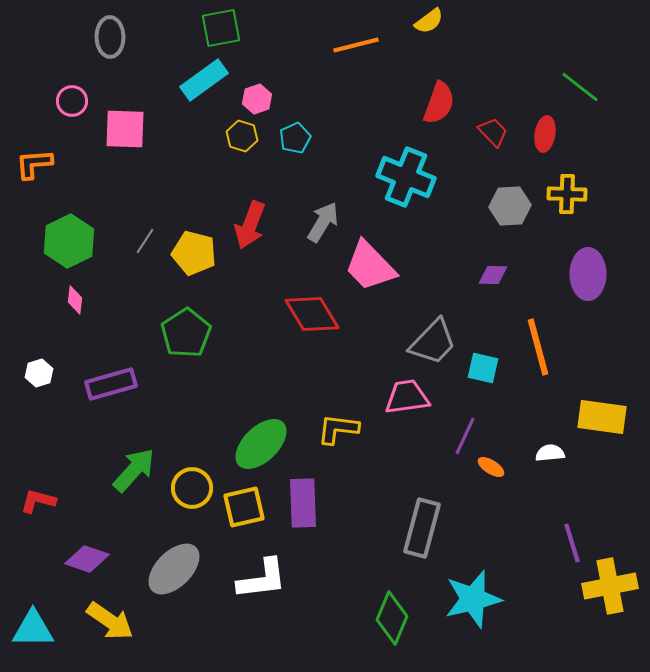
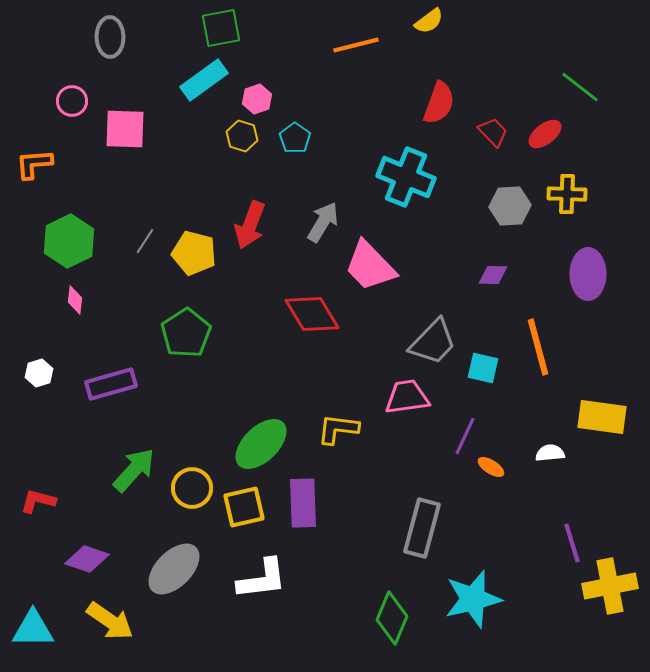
red ellipse at (545, 134): rotated 44 degrees clockwise
cyan pentagon at (295, 138): rotated 12 degrees counterclockwise
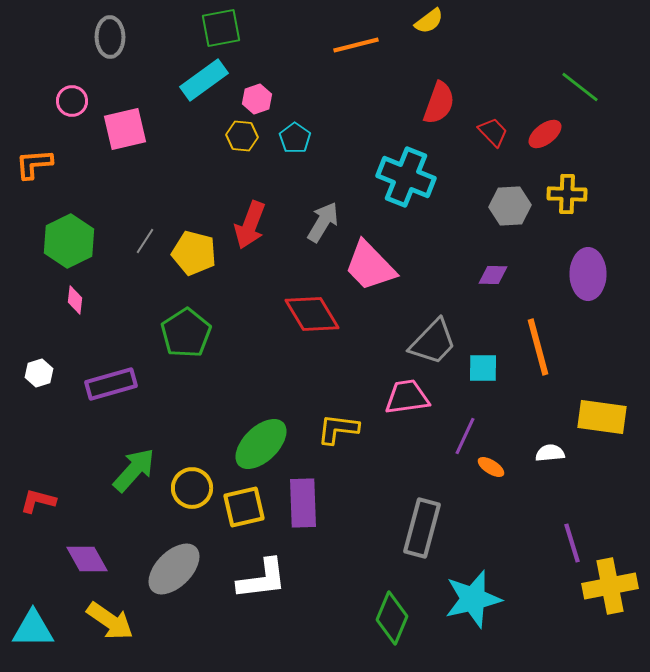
pink square at (125, 129): rotated 15 degrees counterclockwise
yellow hexagon at (242, 136): rotated 12 degrees counterclockwise
cyan square at (483, 368): rotated 12 degrees counterclockwise
purple diamond at (87, 559): rotated 42 degrees clockwise
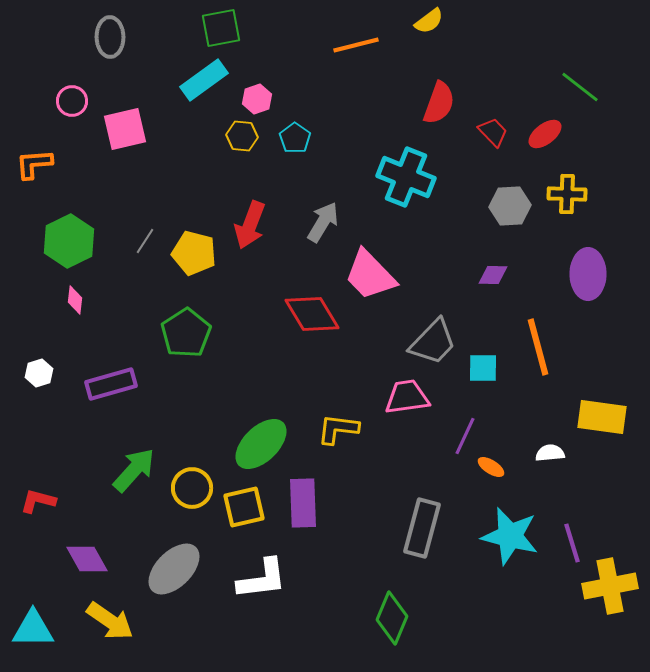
pink trapezoid at (370, 266): moved 9 px down
cyan star at (473, 599): moved 37 px right, 63 px up; rotated 28 degrees clockwise
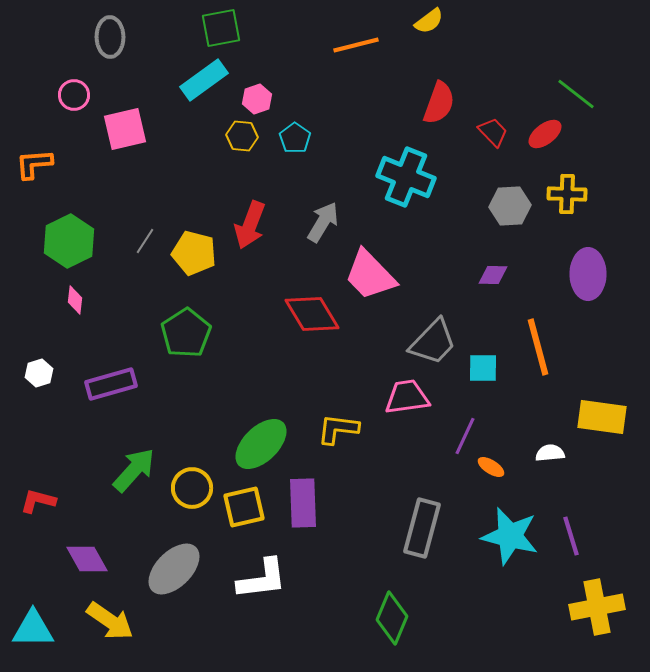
green line at (580, 87): moved 4 px left, 7 px down
pink circle at (72, 101): moved 2 px right, 6 px up
purple line at (572, 543): moved 1 px left, 7 px up
yellow cross at (610, 586): moved 13 px left, 21 px down
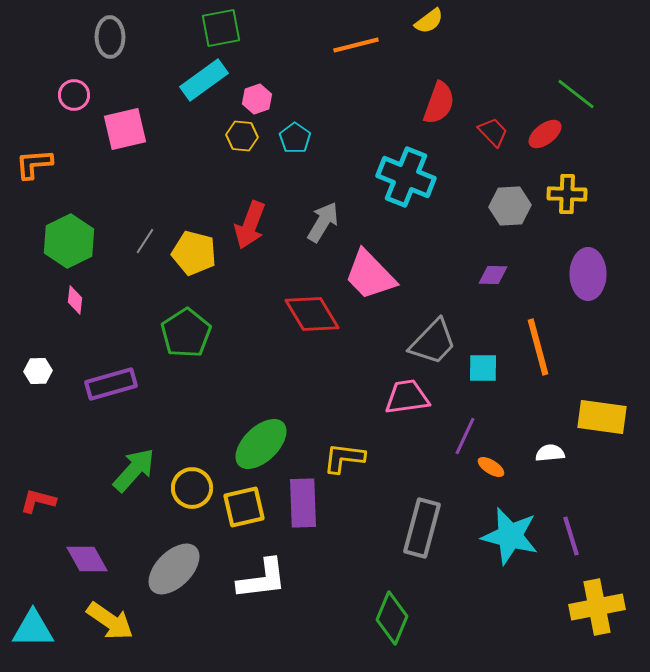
white hexagon at (39, 373): moved 1 px left, 2 px up; rotated 16 degrees clockwise
yellow L-shape at (338, 429): moved 6 px right, 29 px down
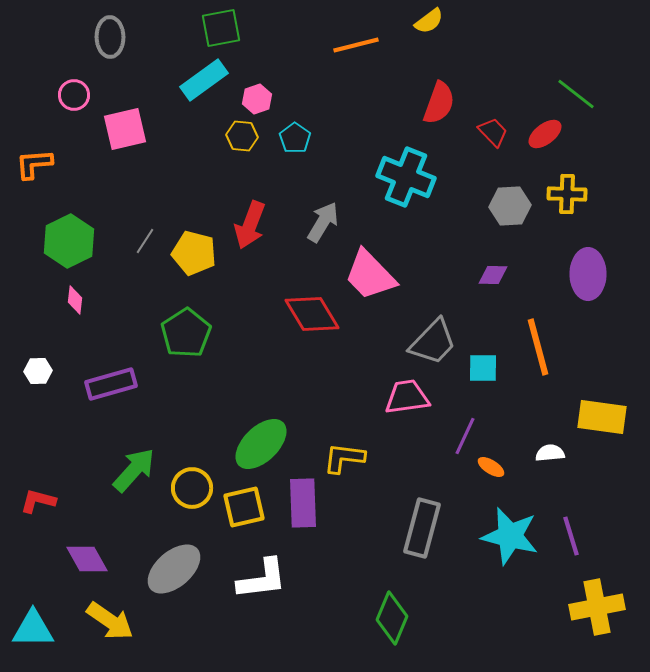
gray ellipse at (174, 569): rotated 4 degrees clockwise
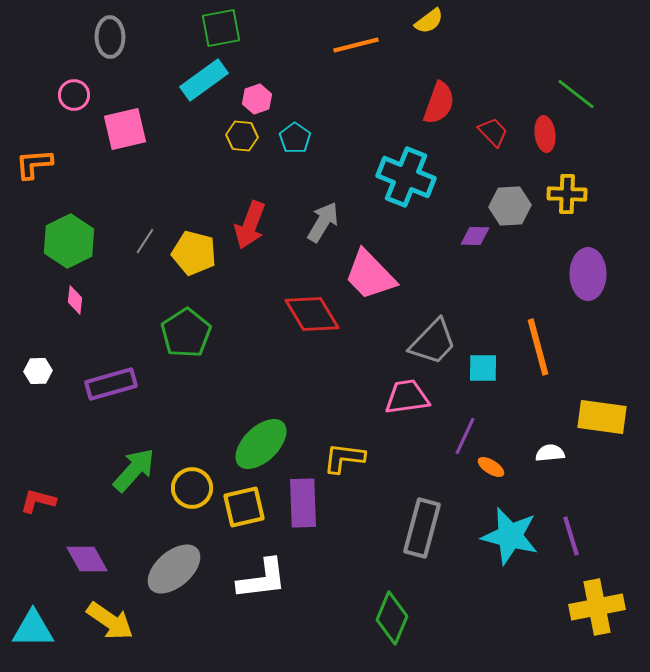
red ellipse at (545, 134): rotated 60 degrees counterclockwise
purple diamond at (493, 275): moved 18 px left, 39 px up
